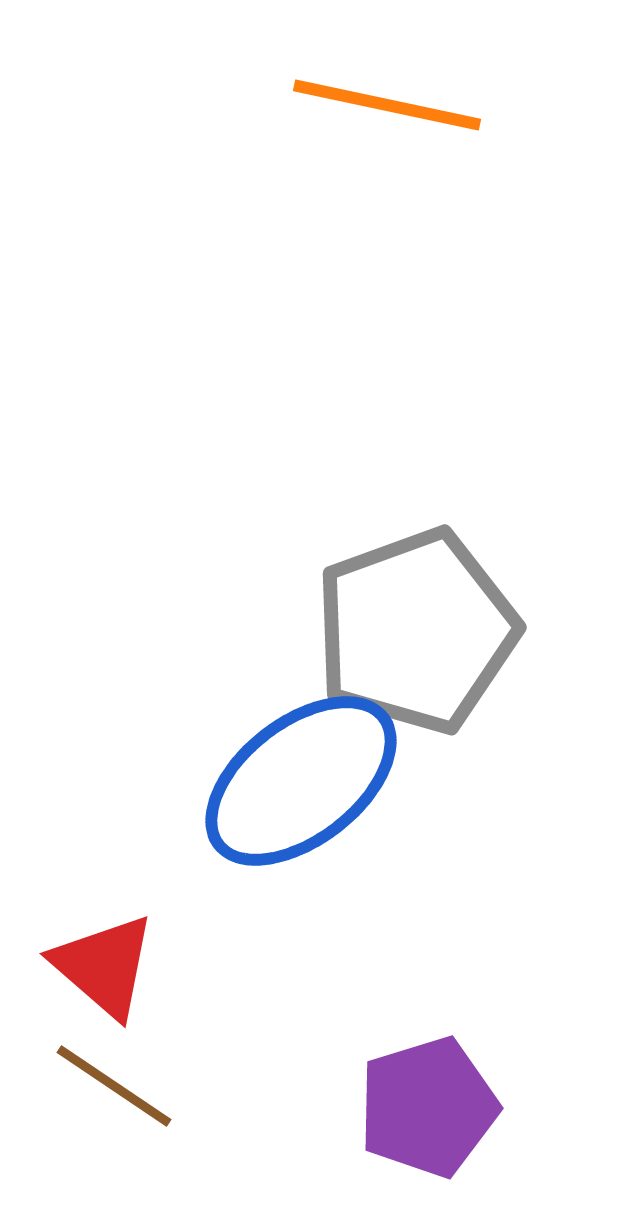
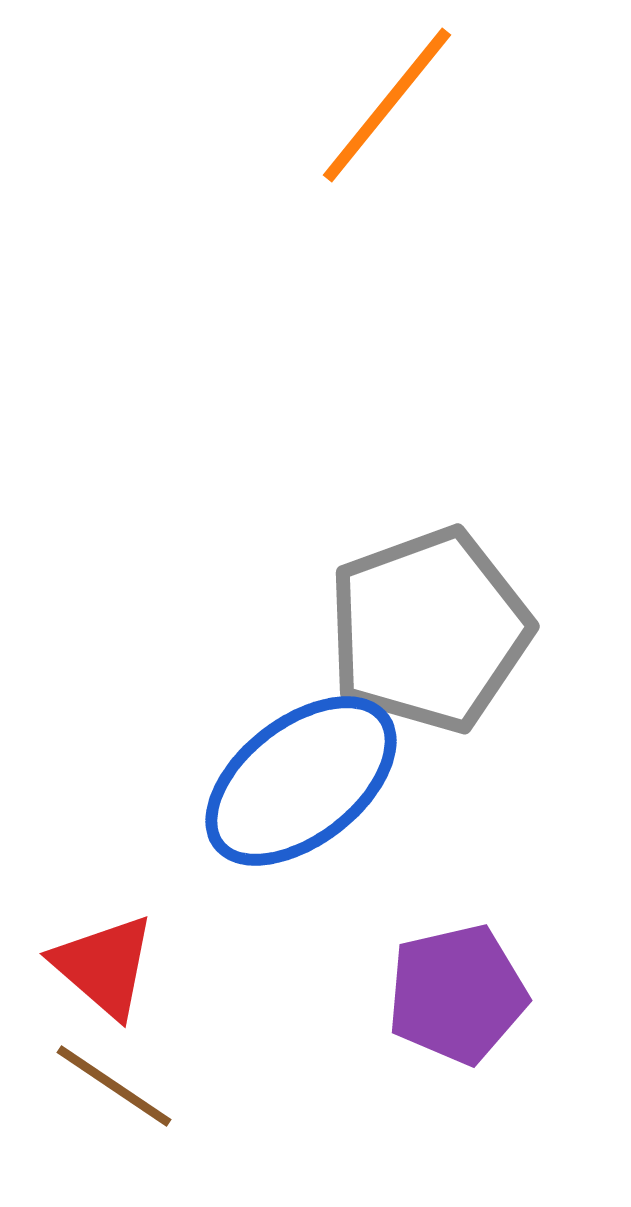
orange line: rotated 63 degrees counterclockwise
gray pentagon: moved 13 px right, 1 px up
purple pentagon: moved 29 px right, 113 px up; rotated 4 degrees clockwise
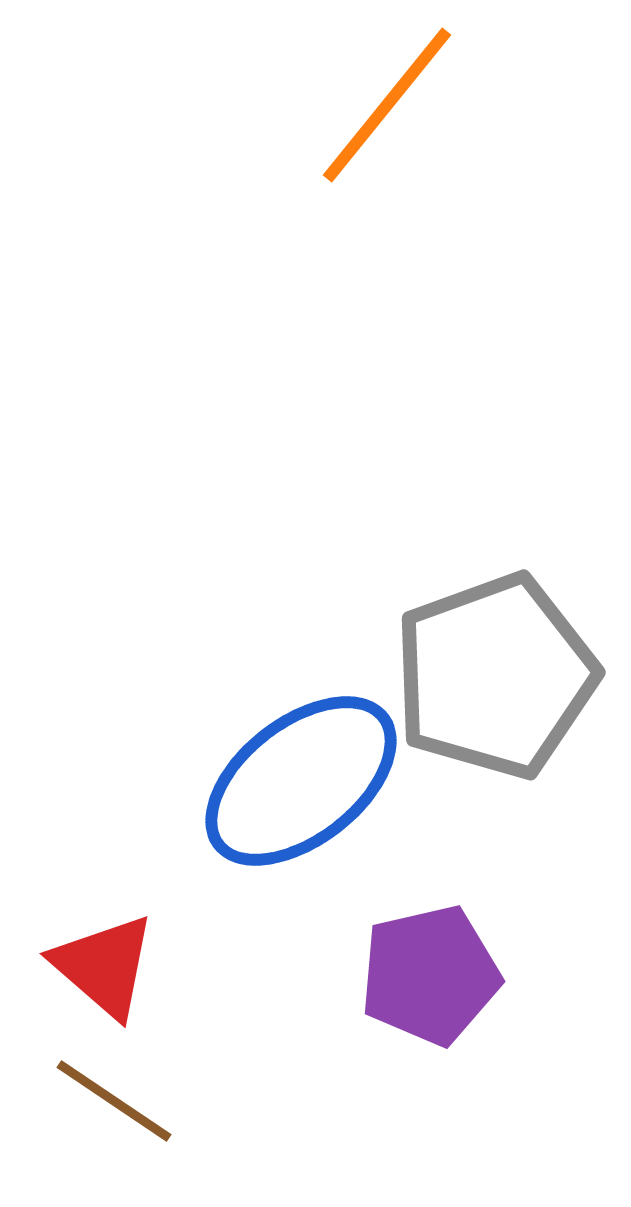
gray pentagon: moved 66 px right, 46 px down
purple pentagon: moved 27 px left, 19 px up
brown line: moved 15 px down
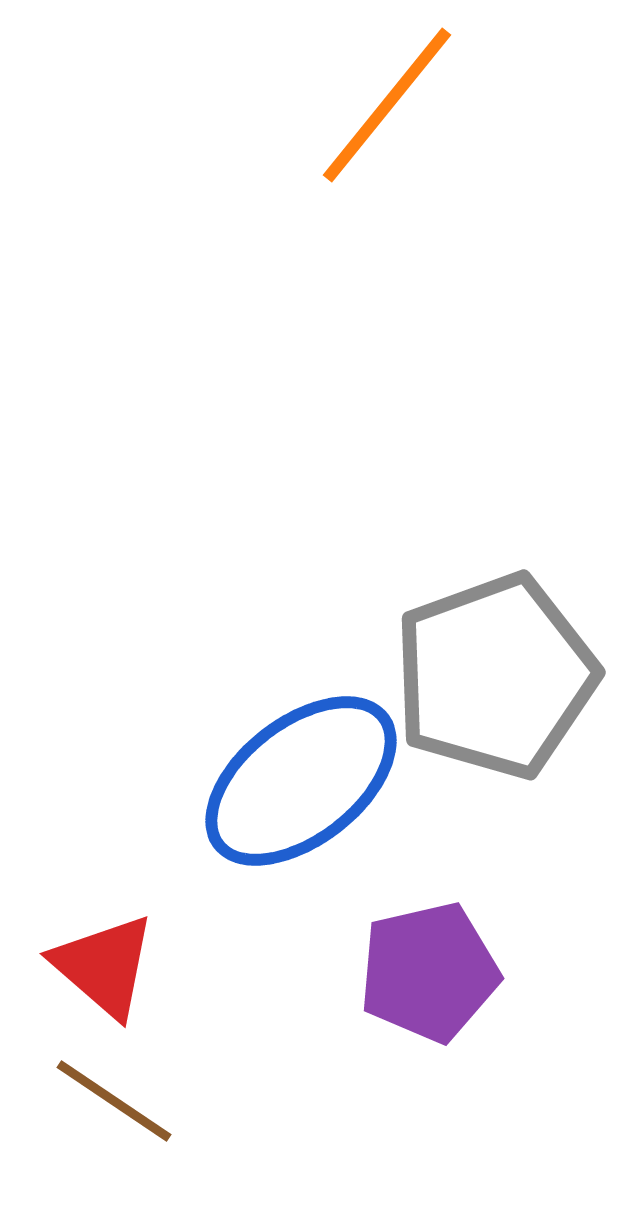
purple pentagon: moved 1 px left, 3 px up
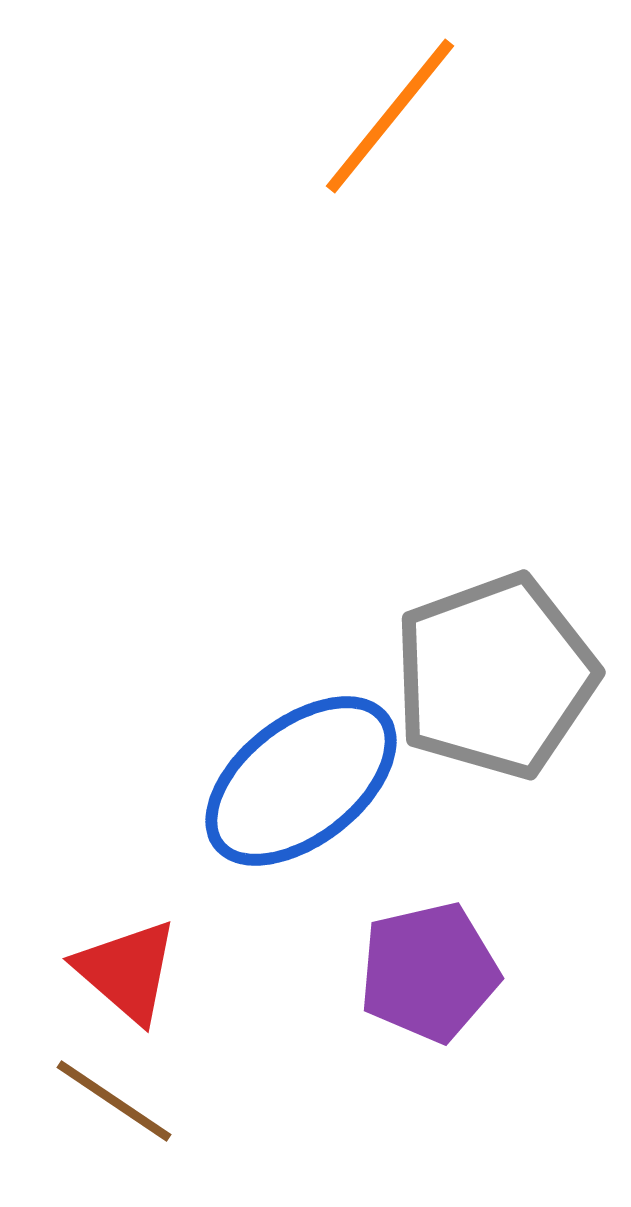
orange line: moved 3 px right, 11 px down
red triangle: moved 23 px right, 5 px down
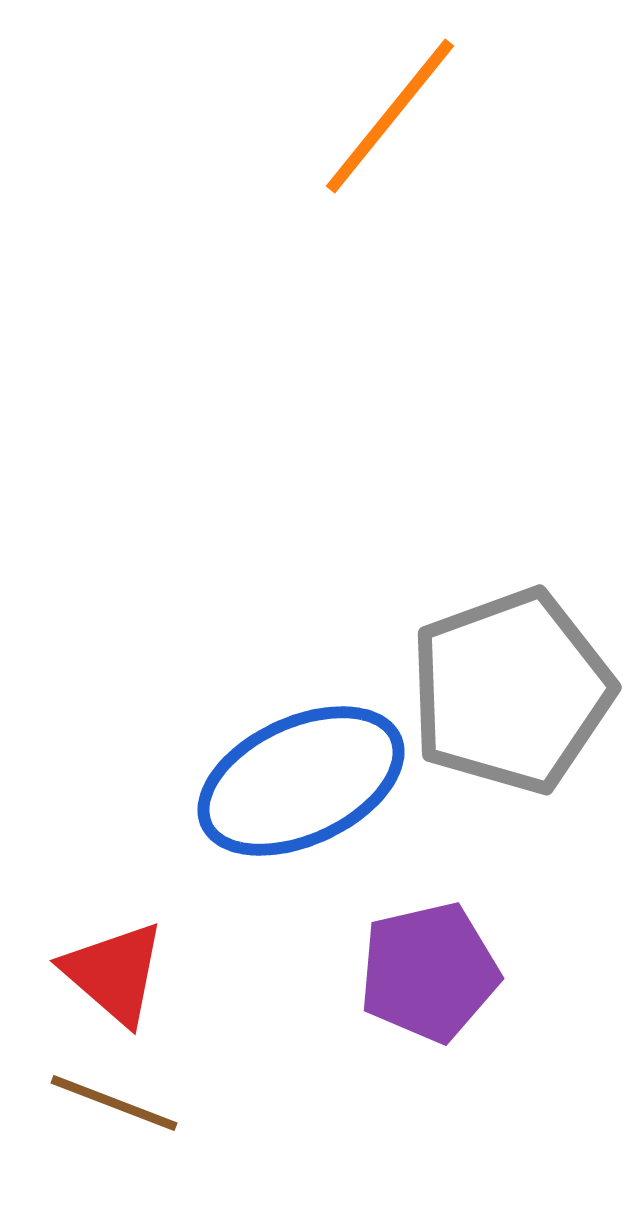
gray pentagon: moved 16 px right, 15 px down
blue ellipse: rotated 13 degrees clockwise
red triangle: moved 13 px left, 2 px down
brown line: moved 2 px down; rotated 13 degrees counterclockwise
